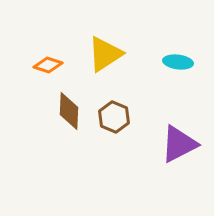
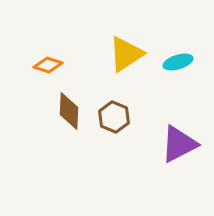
yellow triangle: moved 21 px right
cyan ellipse: rotated 24 degrees counterclockwise
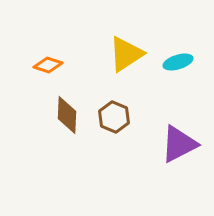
brown diamond: moved 2 px left, 4 px down
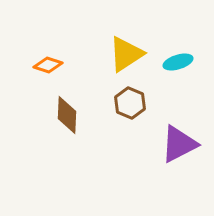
brown hexagon: moved 16 px right, 14 px up
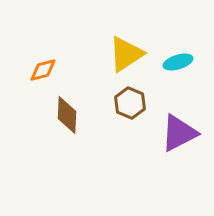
orange diamond: moved 5 px left, 5 px down; rotated 32 degrees counterclockwise
purple triangle: moved 11 px up
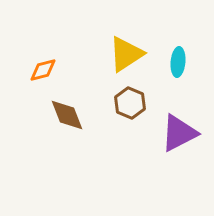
cyan ellipse: rotated 68 degrees counterclockwise
brown diamond: rotated 24 degrees counterclockwise
